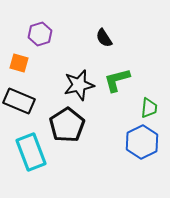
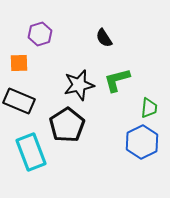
orange square: rotated 18 degrees counterclockwise
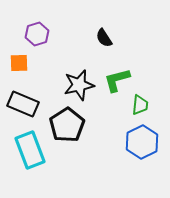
purple hexagon: moved 3 px left
black rectangle: moved 4 px right, 3 px down
green trapezoid: moved 9 px left, 3 px up
cyan rectangle: moved 1 px left, 2 px up
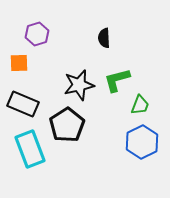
black semicircle: rotated 30 degrees clockwise
green trapezoid: rotated 15 degrees clockwise
cyan rectangle: moved 1 px up
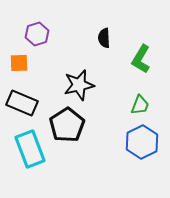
green L-shape: moved 24 px right, 21 px up; rotated 44 degrees counterclockwise
black rectangle: moved 1 px left, 1 px up
